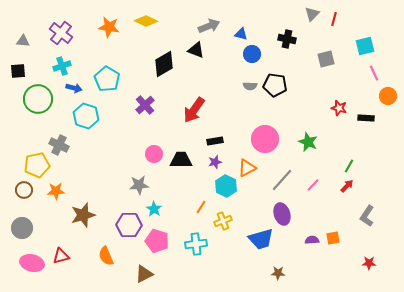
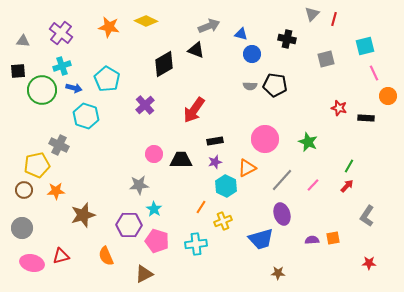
green circle at (38, 99): moved 4 px right, 9 px up
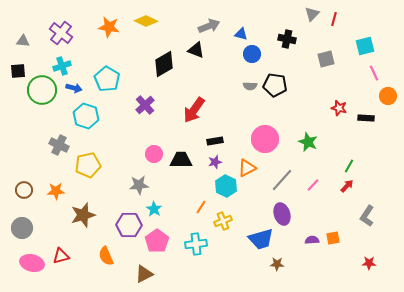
yellow pentagon at (37, 165): moved 51 px right
pink pentagon at (157, 241): rotated 20 degrees clockwise
brown star at (278, 273): moved 1 px left, 9 px up
